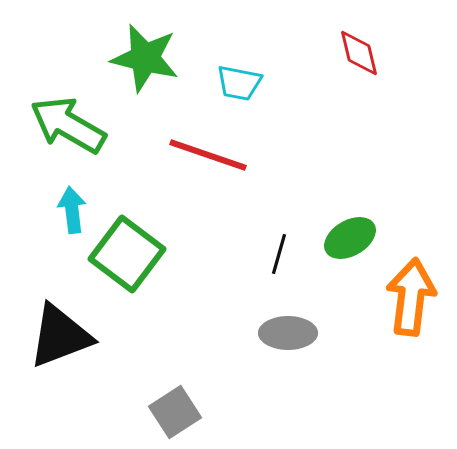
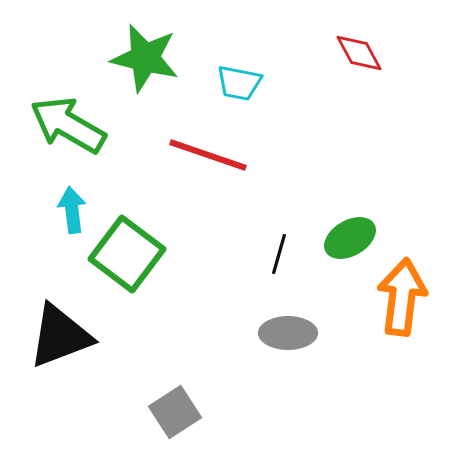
red diamond: rotated 15 degrees counterclockwise
orange arrow: moved 9 px left
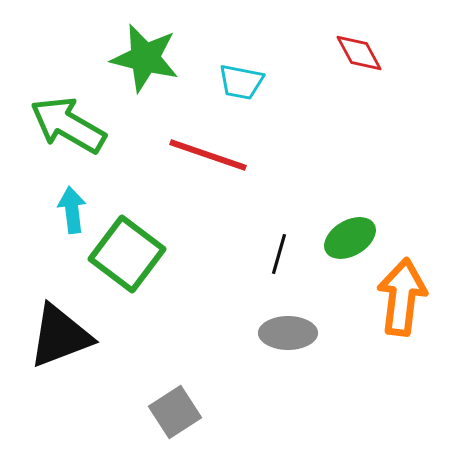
cyan trapezoid: moved 2 px right, 1 px up
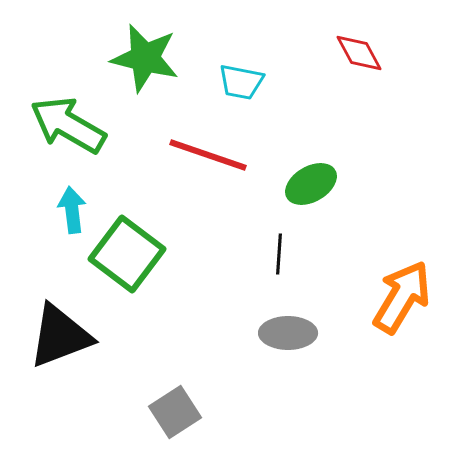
green ellipse: moved 39 px left, 54 px up
black line: rotated 12 degrees counterclockwise
orange arrow: rotated 24 degrees clockwise
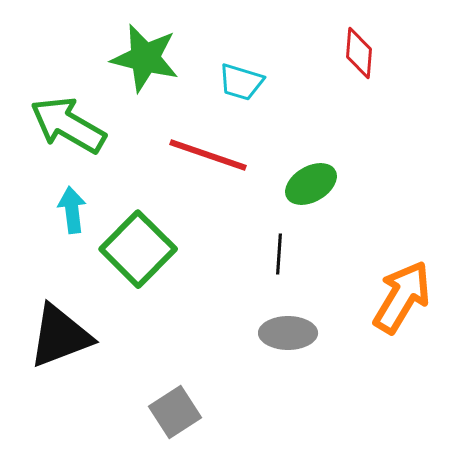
red diamond: rotated 33 degrees clockwise
cyan trapezoid: rotated 6 degrees clockwise
green square: moved 11 px right, 5 px up; rotated 8 degrees clockwise
